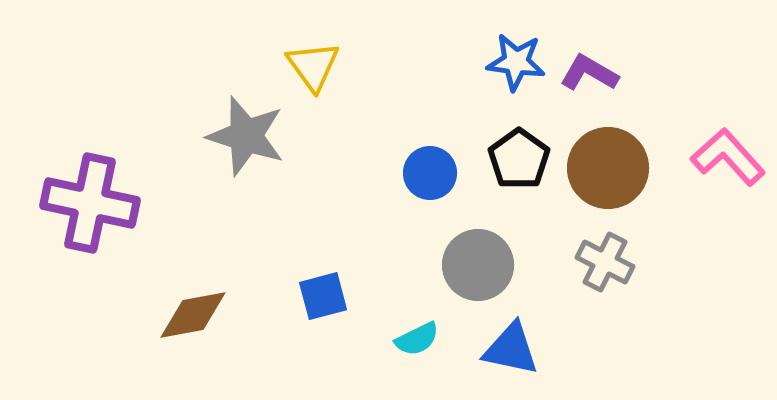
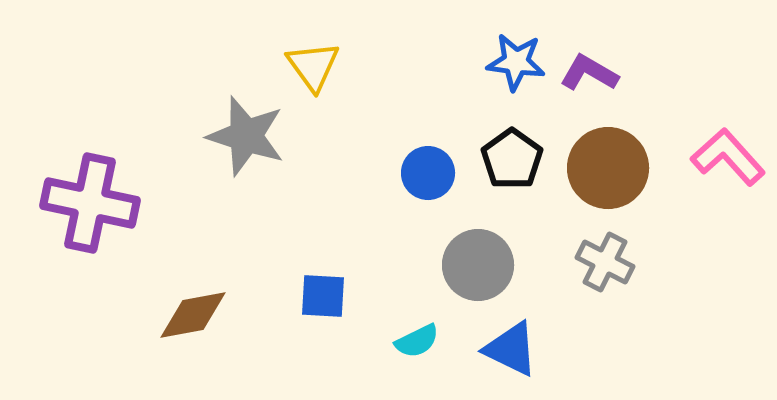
black pentagon: moved 7 px left
blue circle: moved 2 px left
blue square: rotated 18 degrees clockwise
cyan semicircle: moved 2 px down
blue triangle: rotated 14 degrees clockwise
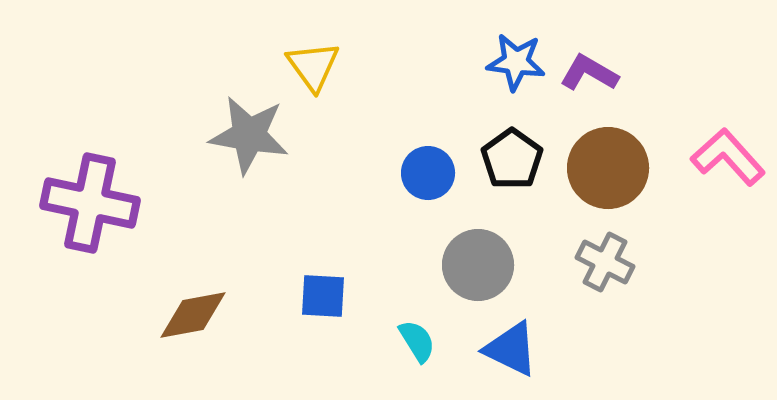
gray star: moved 3 px right, 1 px up; rotated 8 degrees counterclockwise
cyan semicircle: rotated 96 degrees counterclockwise
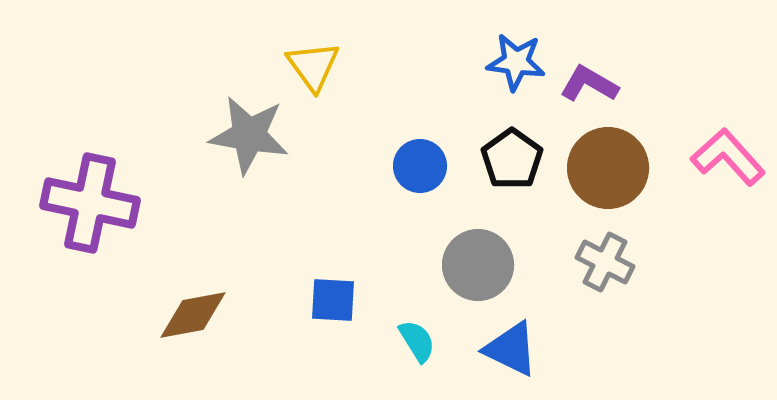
purple L-shape: moved 11 px down
blue circle: moved 8 px left, 7 px up
blue square: moved 10 px right, 4 px down
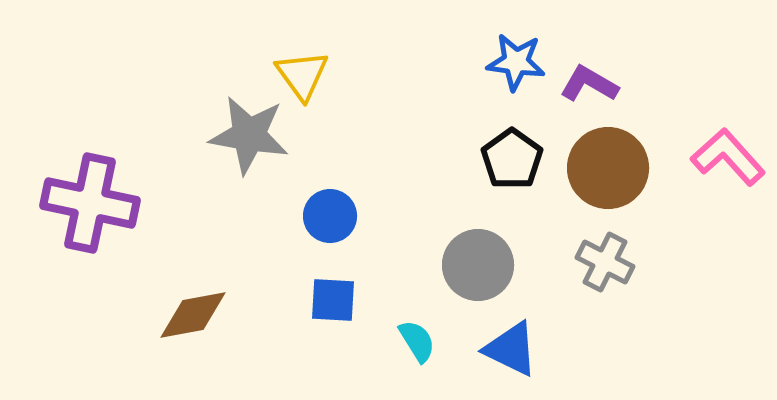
yellow triangle: moved 11 px left, 9 px down
blue circle: moved 90 px left, 50 px down
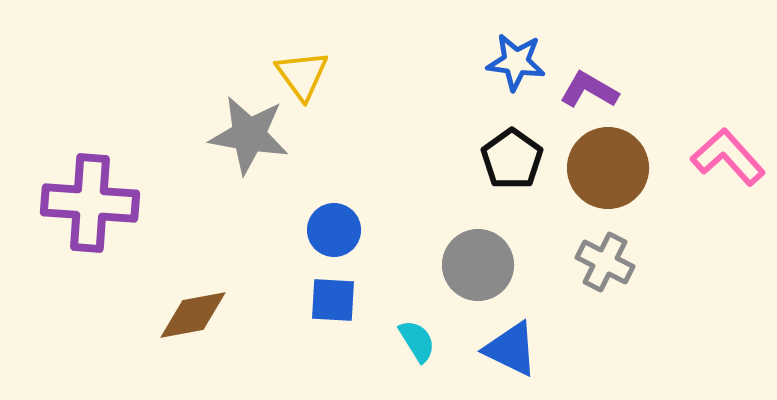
purple L-shape: moved 6 px down
purple cross: rotated 8 degrees counterclockwise
blue circle: moved 4 px right, 14 px down
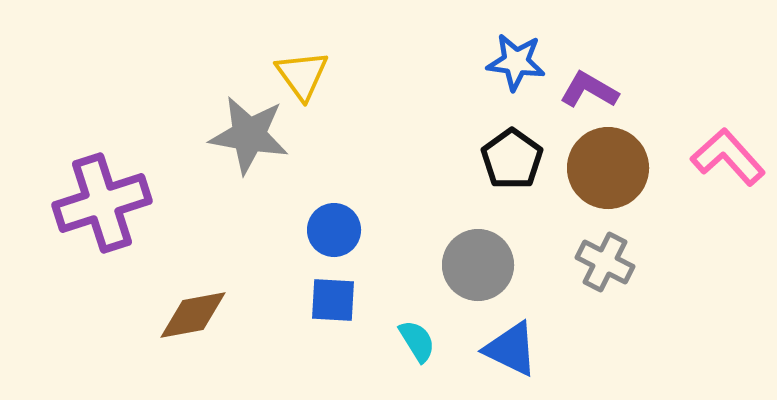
purple cross: moved 12 px right; rotated 22 degrees counterclockwise
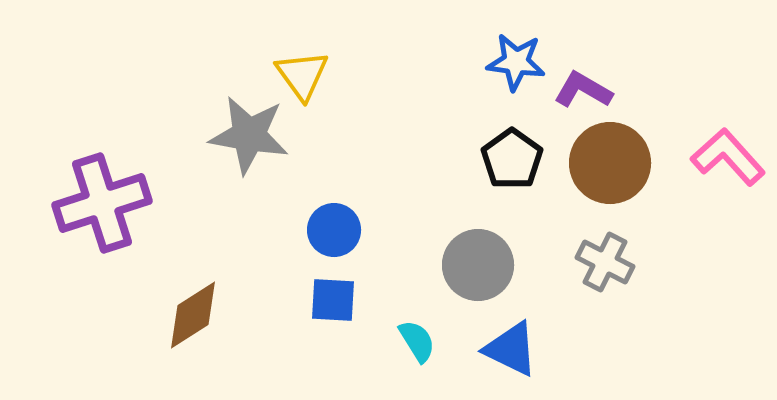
purple L-shape: moved 6 px left
brown circle: moved 2 px right, 5 px up
brown diamond: rotated 22 degrees counterclockwise
